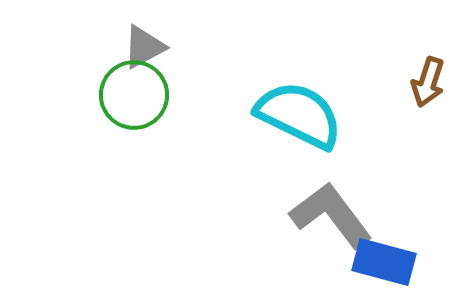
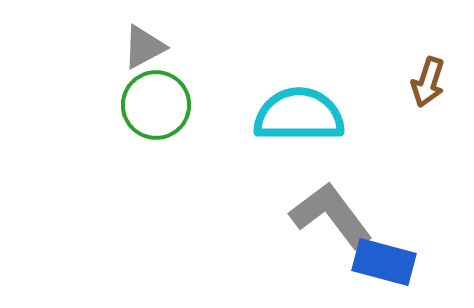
green circle: moved 22 px right, 10 px down
cyan semicircle: rotated 26 degrees counterclockwise
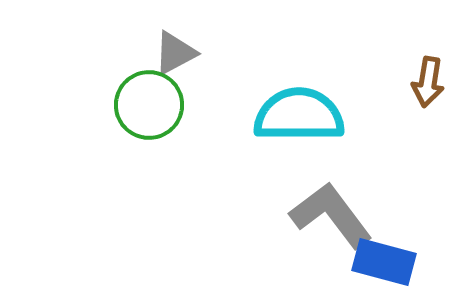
gray triangle: moved 31 px right, 6 px down
brown arrow: rotated 9 degrees counterclockwise
green circle: moved 7 px left
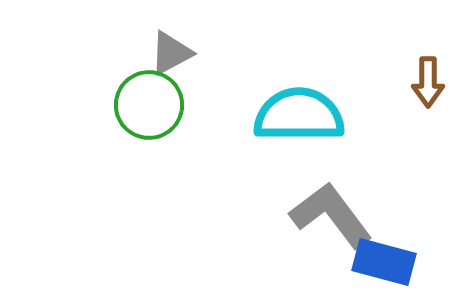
gray triangle: moved 4 px left
brown arrow: rotated 9 degrees counterclockwise
